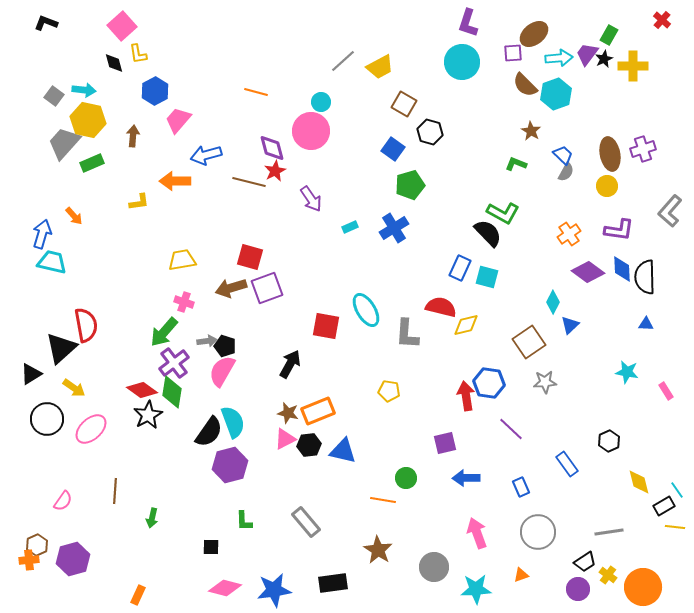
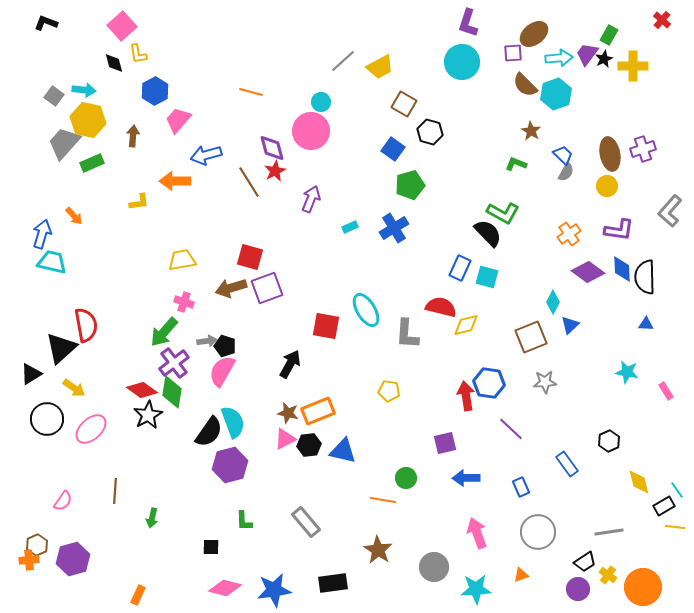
orange line at (256, 92): moved 5 px left
brown line at (249, 182): rotated 44 degrees clockwise
purple arrow at (311, 199): rotated 124 degrees counterclockwise
brown square at (529, 342): moved 2 px right, 5 px up; rotated 12 degrees clockwise
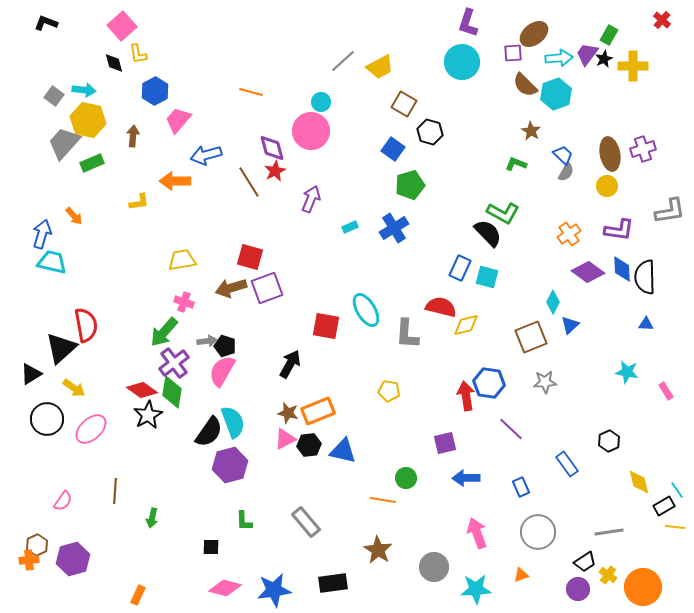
gray L-shape at (670, 211): rotated 140 degrees counterclockwise
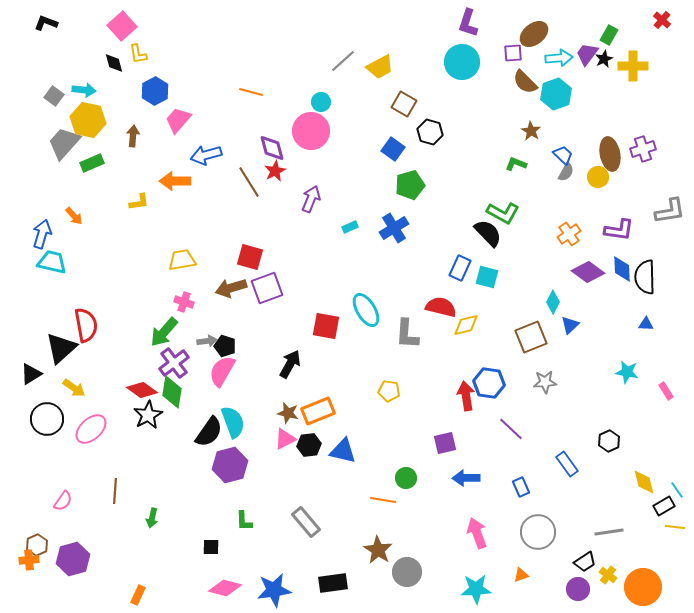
brown semicircle at (525, 85): moved 3 px up
yellow circle at (607, 186): moved 9 px left, 9 px up
yellow diamond at (639, 482): moved 5 px right
gray circle at (434, 567): moved 27 px left, 5 px down
